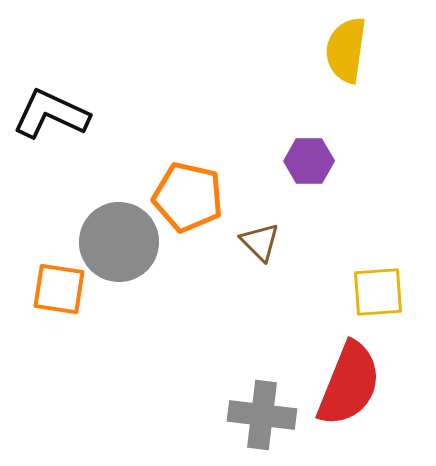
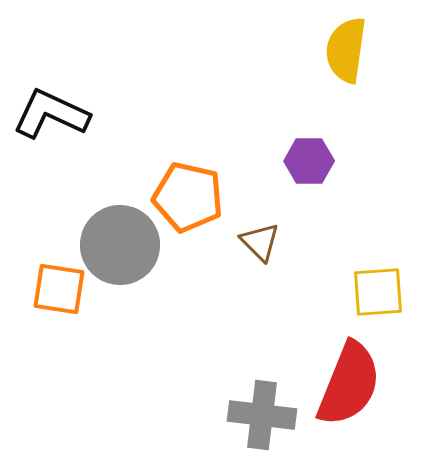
gray circle: moved 1 px right, 3 px down
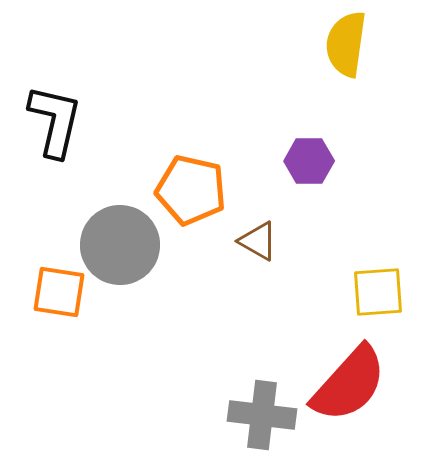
yellow semicircle: moved 6 px up
black L-shape: moved 4 px right, 7 px down; rotated 78 degrees clockwise
orange pentagon: moved 3 px right, 7 px up
brown triangle: moved 2 px left, 1 px up; rotated 15 degrees counterclockwise
orange square: moved 3 px down
red semicircle: rotated 20 degrees clockwise
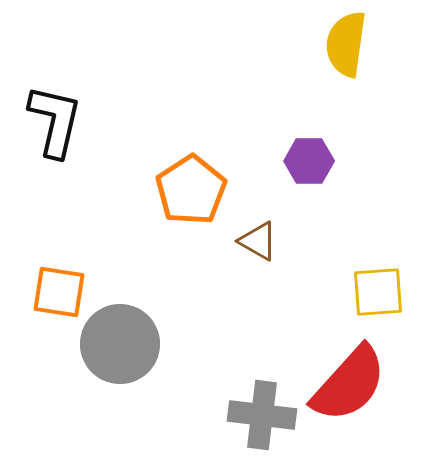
orange pentagon: rotated 26 degrees clockwise
gray circle: moved 99 px down
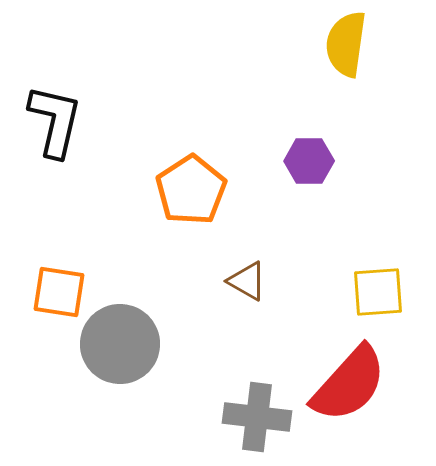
brown triangle: moved 11 px left, 40 px down
gray cross: moved 5 px left, 2 px down
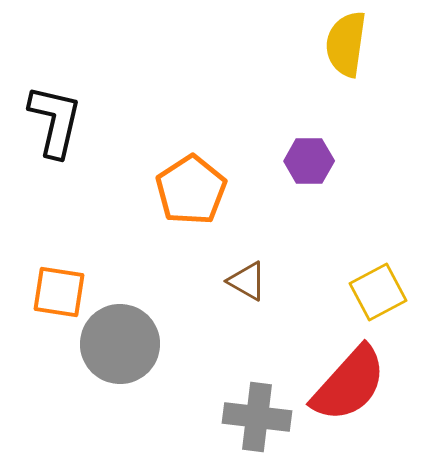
yellow square: rotated 24 degrees counterclockwise
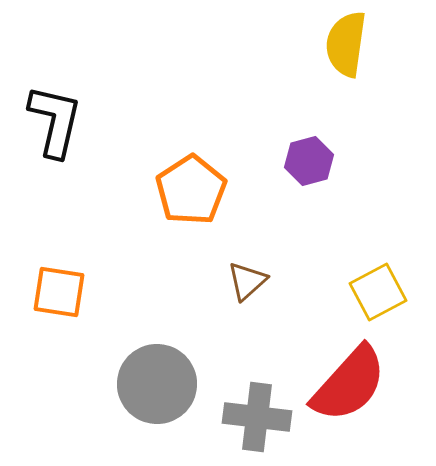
purple hexagon: rotated 15 degrees counterclockwise
brown triangle: rotated 48 degrees clockwise
gray circle: moved 37 px right, 40 px down
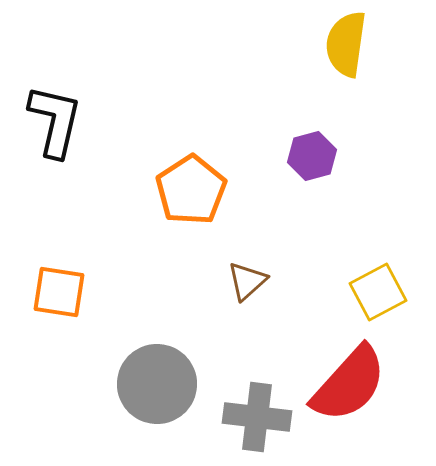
purple hexagon: moved 3 px right, 5 px up
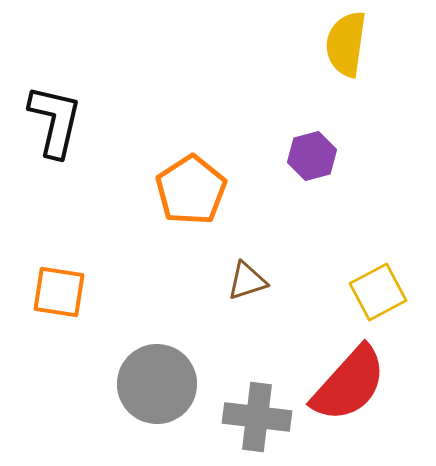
brown triangle: rotated 24 degrees clockwise
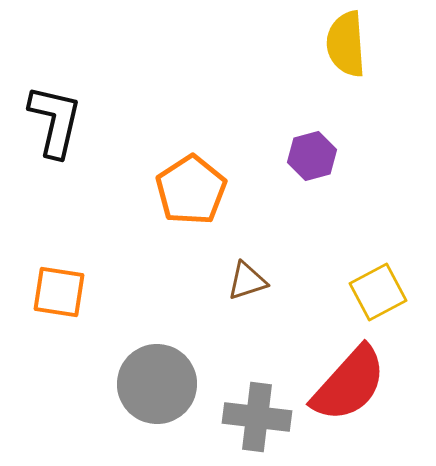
yellow semicircle: rotated 12 degrees counterclockwise
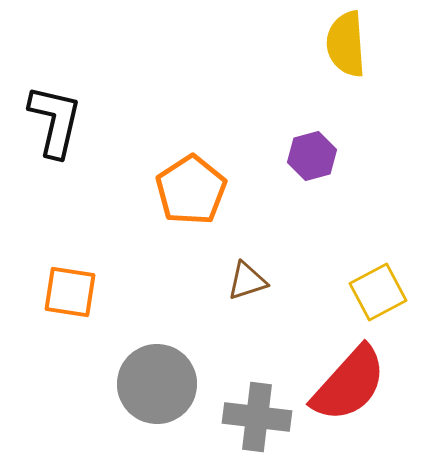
orange square: moved 11 px right
